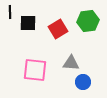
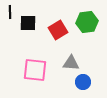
green hexagon: moved 1 px left, 1 px down
red square: moved 1 px down
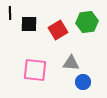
black line: moved 1 px down
black square: moved 1 px right, 1 px down
